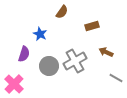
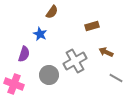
brown semicircle: moved 10 px left
gray circle: moved 9 px down
pink cross: rotated 24 degrees counterclockwise
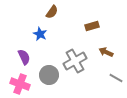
purple semicircle: moved 3 px down; rotated 42 degrees counterclockwise
pink cross: moved 6 px right
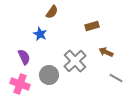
gray cross: rotated 15 degrees counterclockwise
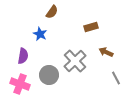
brown rectangle: moved 1 px left, 1 px down
purple semicircle: moved 1 px left, 1 px up; rotated 35 degrees clockwise
gray line: rotated 32 degrees clockwise
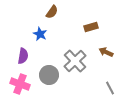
gray line: moved 6 px left, 10 px down
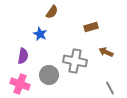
gray cross: rotated 35 degrees counterclockwise
